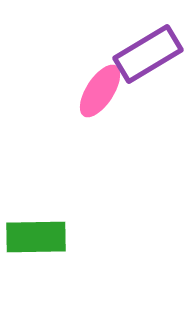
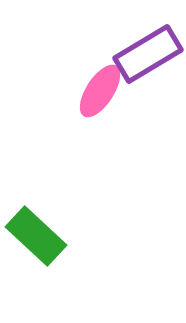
green rectangle: moved 1 px up; rotated 44 degrees clockwise
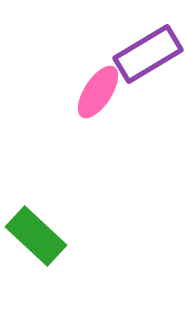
pink ellipse: moved 2 px left, 1 px down
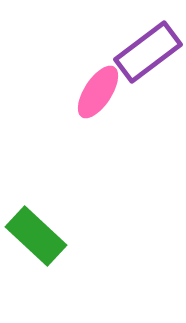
purple rectangle: moved 2 px up; rotated 6 degrees counterclockwise
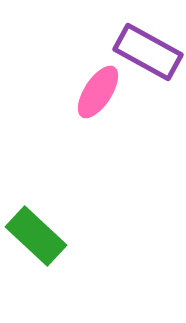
purple rectangle: rotated 66 degrees clockwise
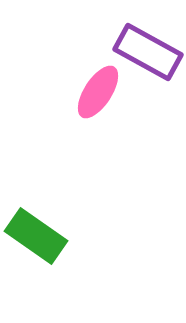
green rectangle: rotated 8 degrees counterclockwise
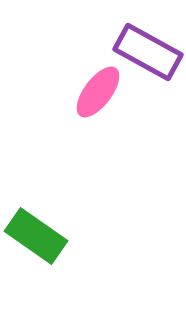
pink ellipse: rotated 4 degrees clockwise
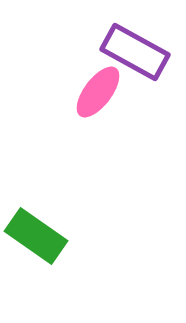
purple rectangle: moved 13 px left
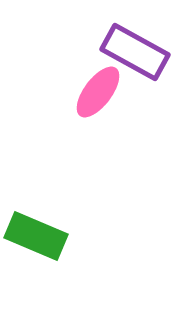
green rectangle: rotated 12 degrees counterclockwise
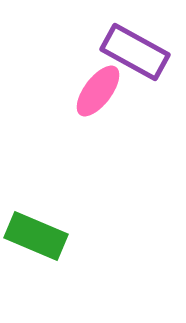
pink ellipse: moved 1 px up
